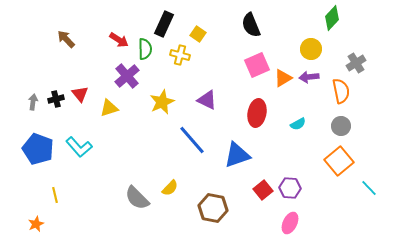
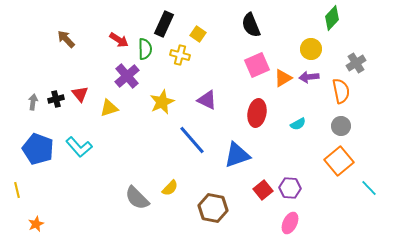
yellow line: moved 38 px left, 5 px up
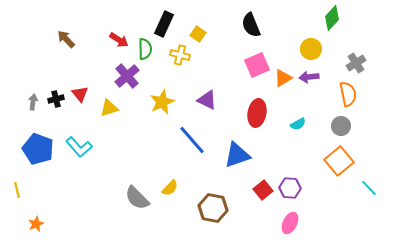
orange semicircle: moved 7 px right, 3 px down
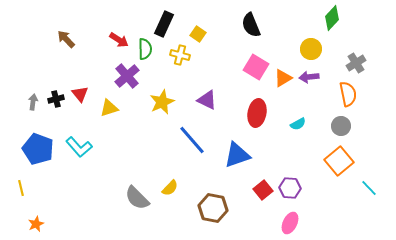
pink square: moved 1 px left, 2 px down; rotated 35 degrees counterclockwise
yellow line: moved 4 px right, 2 px up
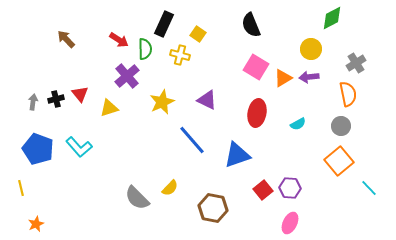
green diamond: rotated 20 degrees clockwise
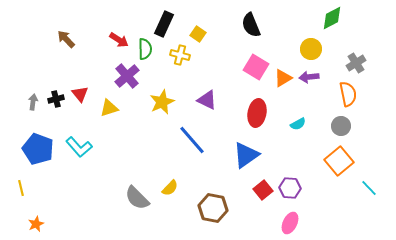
blue triangle: moved 9 px right; rotated 16 degrees counterclockwise
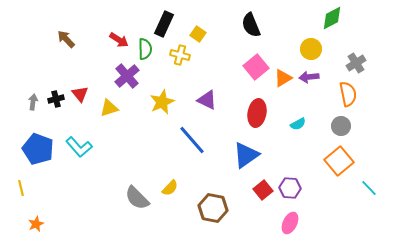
pink square: rotated 20 degrees clockwise
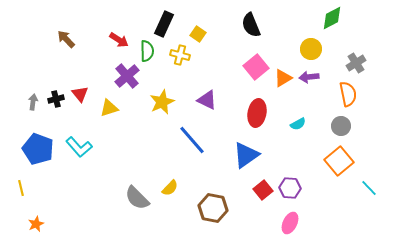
green semicircle: moved 2 px right, 2 px down
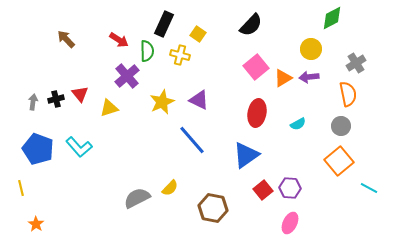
black semicircle: rotated 115 degrees counterclockwise
purple triangle: moved 8 px left
cyan line: rotated 18 degrees counterclockwise
gray semicircle: rotated 108 degrees clockwise
orange star: rotated 14 degrees counterclockwise
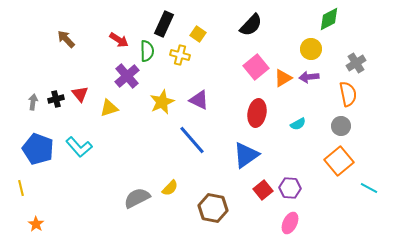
green diamond: moved 3 px left, 1 px down
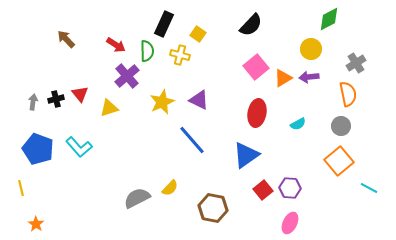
red arrow: moved 3 px left, 5 px down
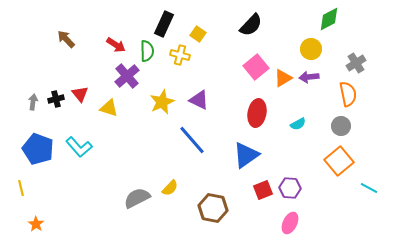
yellow triangle: rotated 36 degrees clockwise
red square: rotated 18 degrees clockwise
